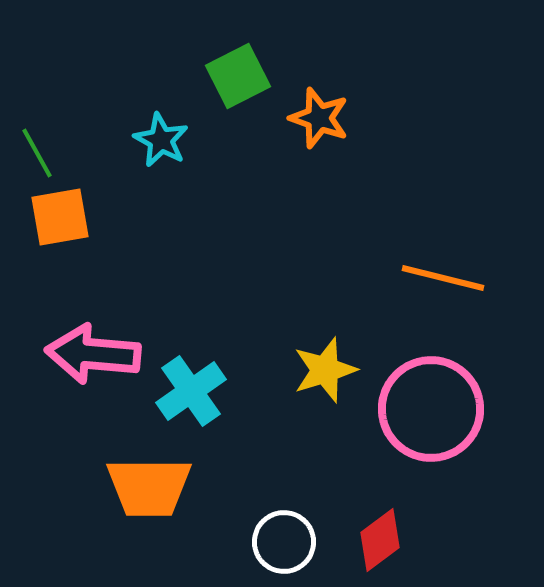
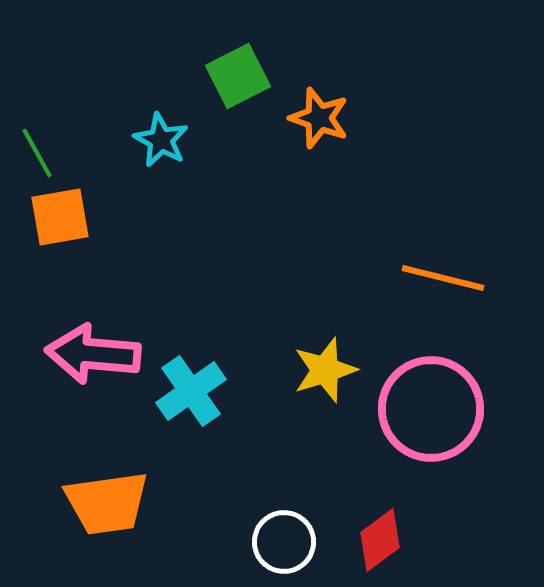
orange trapezoid: moved 42 px left, 16 px down; rotated 8 degrees counterclockwise
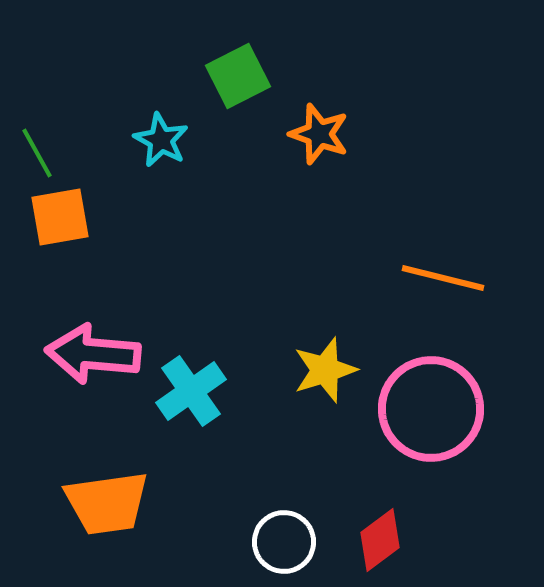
orange star: moved 16 px down
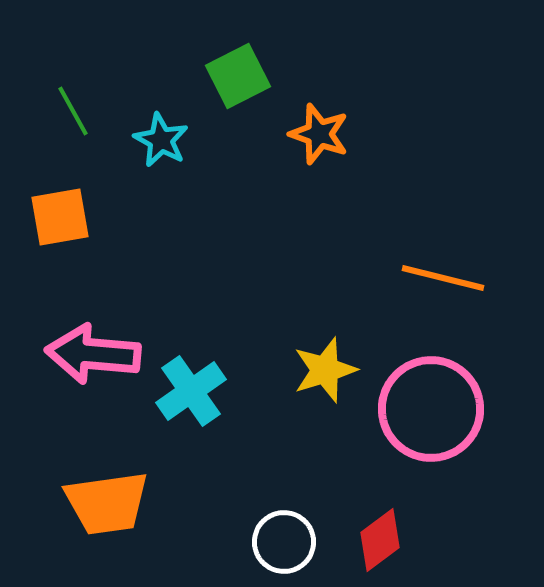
green line: moved 36 px right, 42 px up
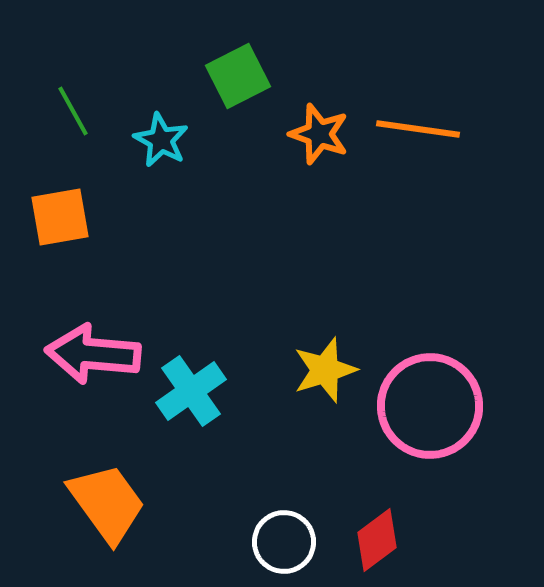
orange line: moved 25 px left, 149 px up; rotated 6 degrees counterclockwise
pink circle: moved 1 px left, 3 px up
orange trapezoid: rotated 118 degrees counterclockwise
red diamond: moved 3 px left
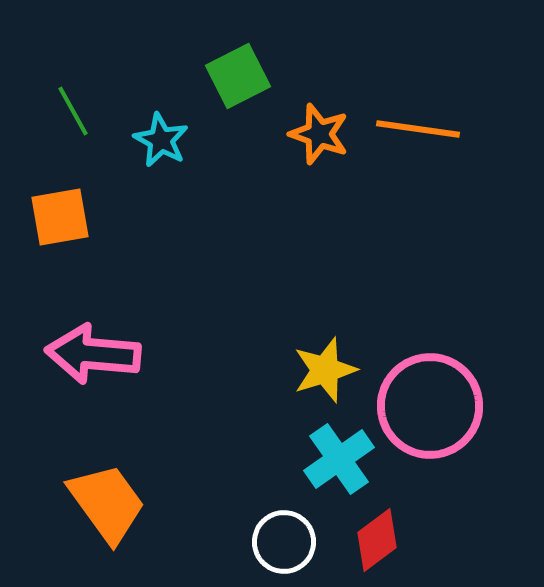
cyan cross: moved 148 px right, 68 px down
